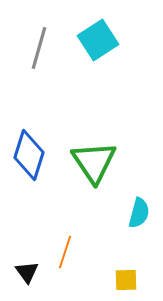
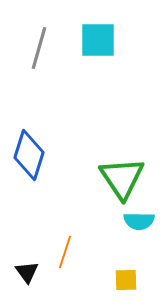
cyan square: rotated 33 degrees clockwise
green triangle: moved 28 px right, 16 px down
cyan semicircle: moved 8 px down; rotated 76 degrees clockwise
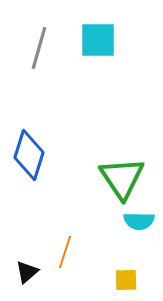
black triangle: rotated 25 degrees clockwise
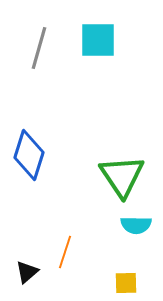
green triangle: moved 2 px up
cyan semicircle: moved 3 px left, 4 px down
yellow square: moved 3 px down
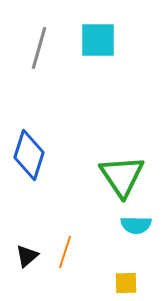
black triangle: moved 16 px up
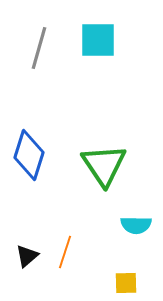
green triangle: moved 18 px left, 11 px up
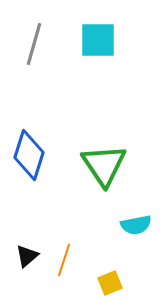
gray line: moved 5 px left, 4 px up
cyan semicircle: rotated 12 degrees counterclockwise
orange line: moved 1 px left, 8 px down
yellow square: moved 16 px left; rotated 20 degrees counterclockwise
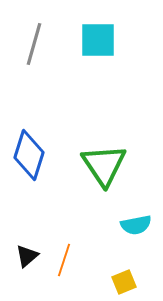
yellow square: moved 14 px right, 1 px up
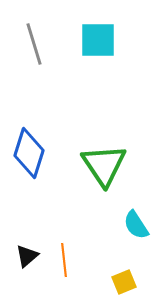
gray line: rotated 33 degrees counterclockwise
blue diamond: moved 2 px up
cyan semicircle: rotated 68 degrees clockwise
orange line: rotated 24 degrees counterclockwise
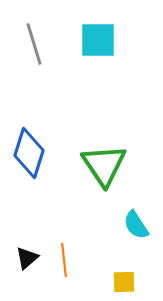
black triangle: moved 2 px down
yellow square: rotated 20 degrees clockwise
